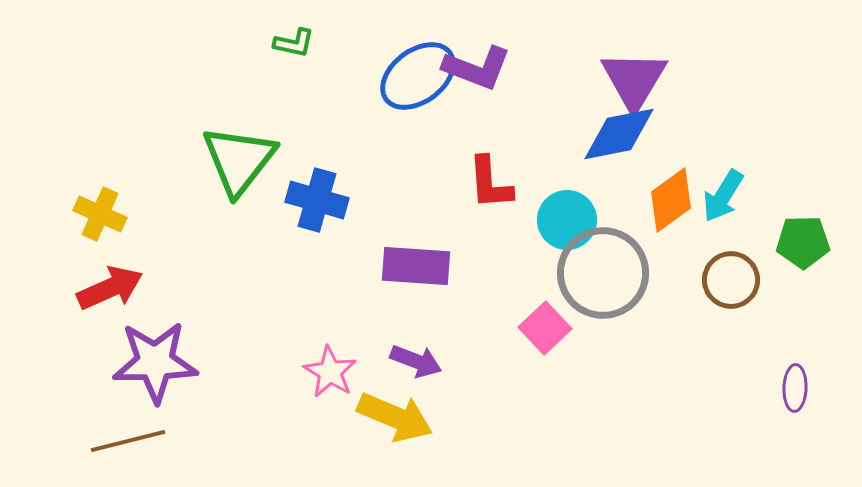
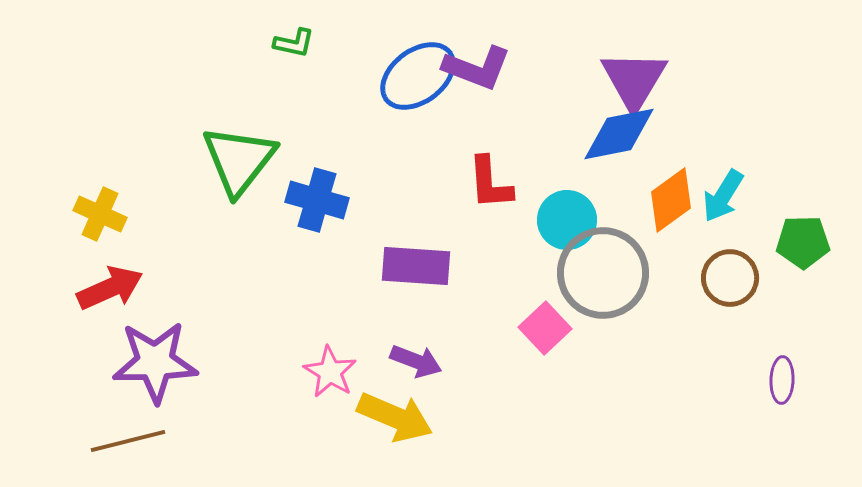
brown circle: moved 1 px left, 2 px up
purple ellipse: moved 13 px left, 8 px up
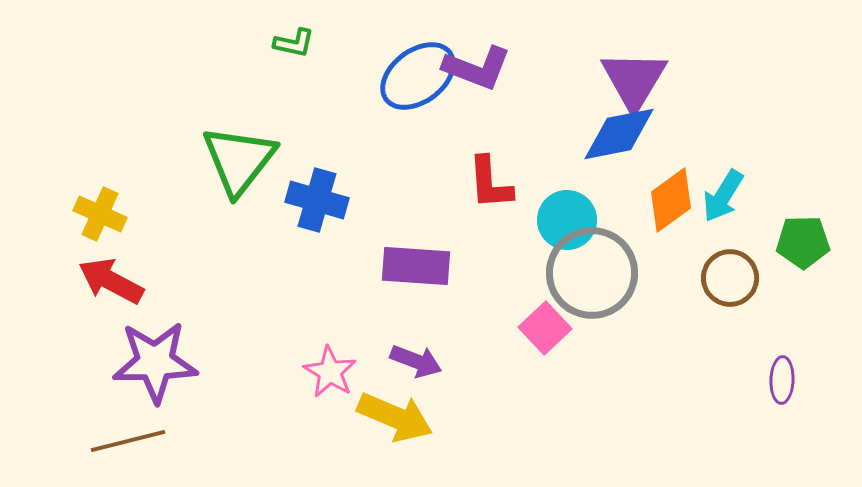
gray circle: moved 11 px left
red arrow: moved 1 px right, 7 px up; rotated 128 degrees counterclockwise
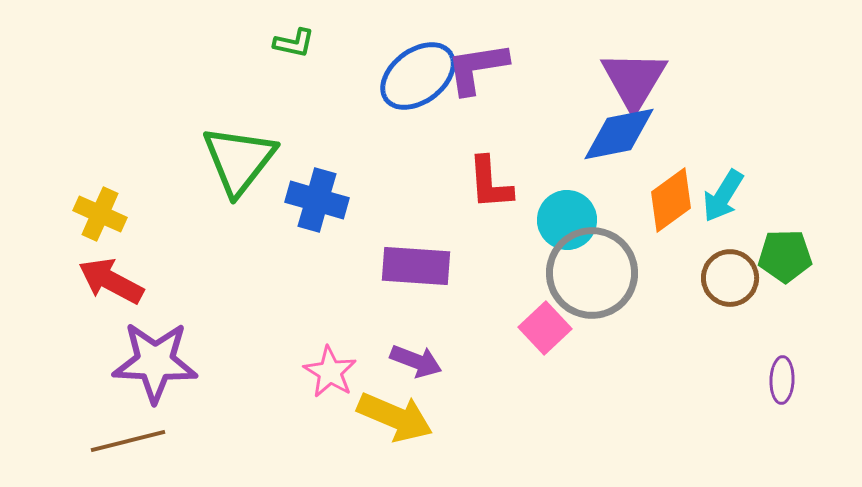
purple L-shape: rotated 150 degrees clockwise
green pentagon: moved 18 px left, 14 px down
purple star: rotated 4 degrees clockwise
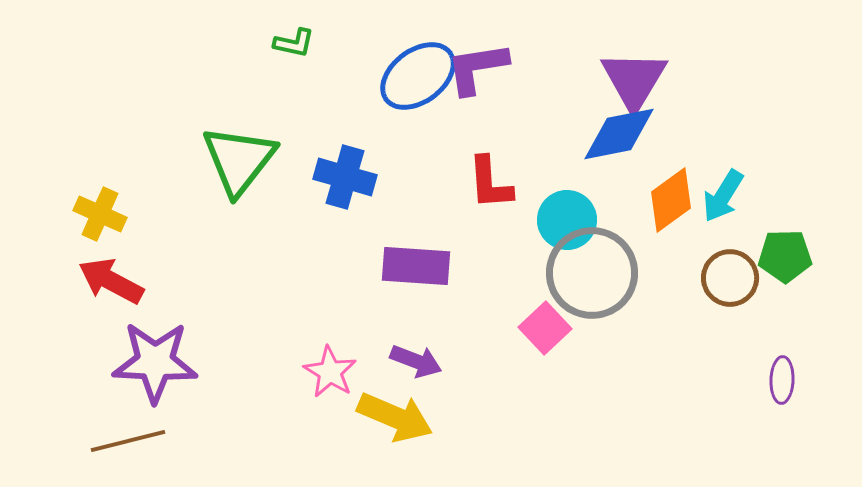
blue cross: moved 28 px right, 23 px up
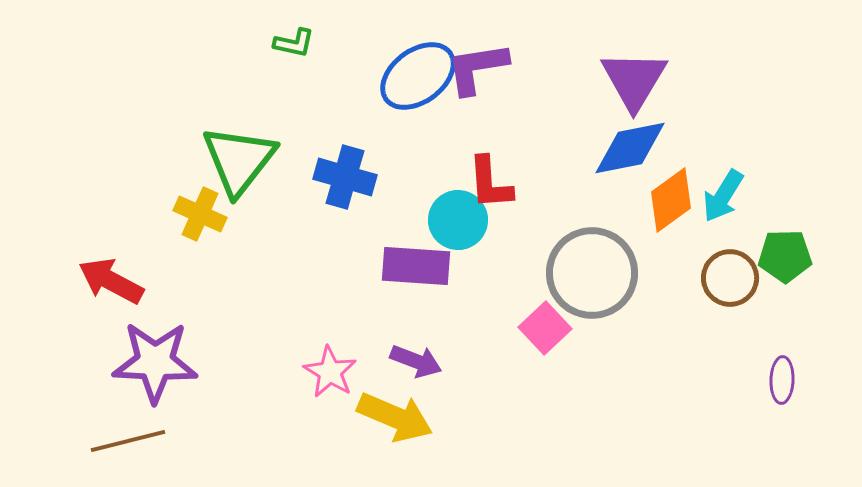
blue diamond: moved 11 px right, 14 px down
yellow cross: moved 100 px right
cyan circle: moved 109 px left
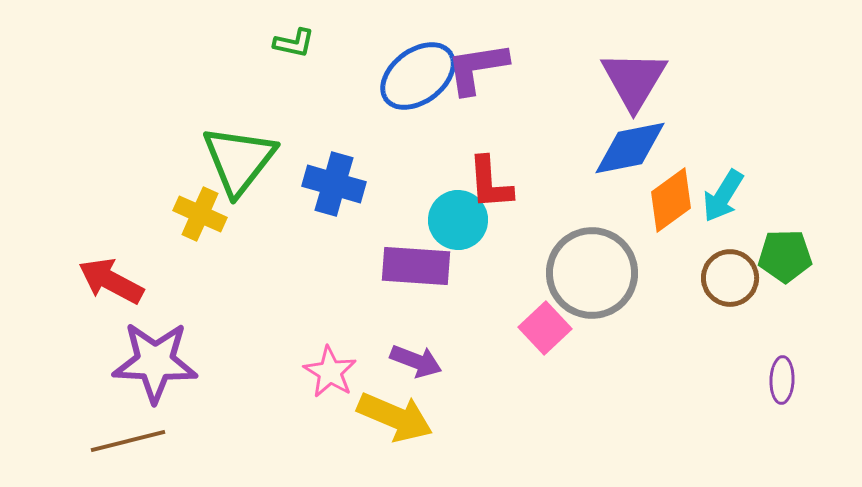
blue cross: moved 11 px left, 7 px down
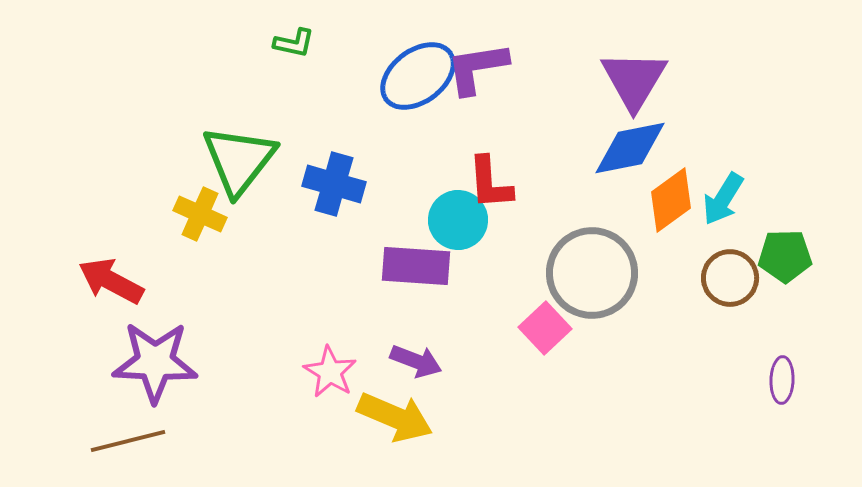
cyan arrow: moved 3 px down
